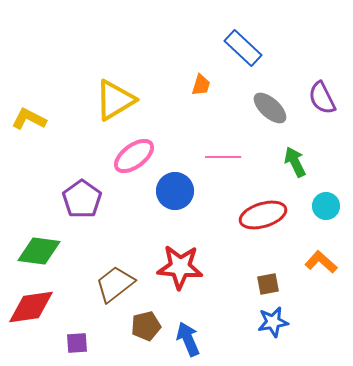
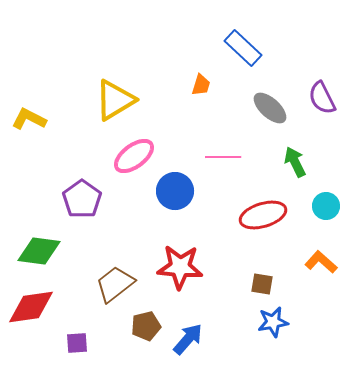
brown square: moved 6 px left; rotated 20 degrees clockwise
blue arrow: rotated 64 degrees clockwise
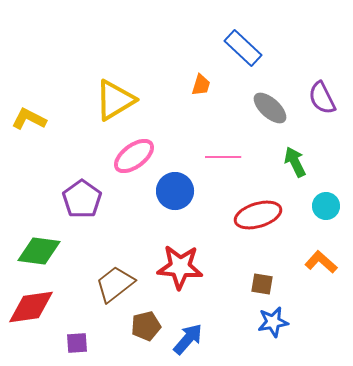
red ellipse: moved 5 px left
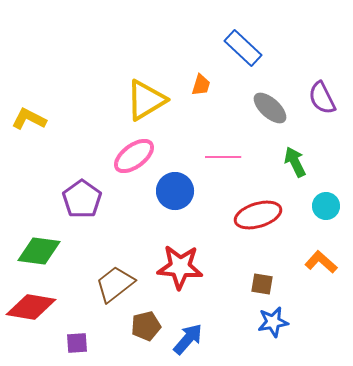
yellow triangle: moved 31 px right
red diamond: rotated 18 degrees clockwise
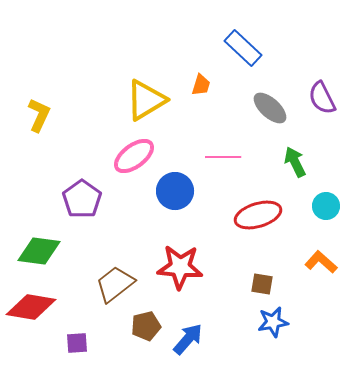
yellow L-shape: moved 10 px right, 4 px up; rotated 88 degrees clockwise
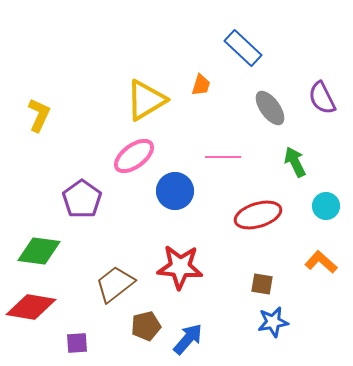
gray ellipse: rotated 12 degrees clockwise
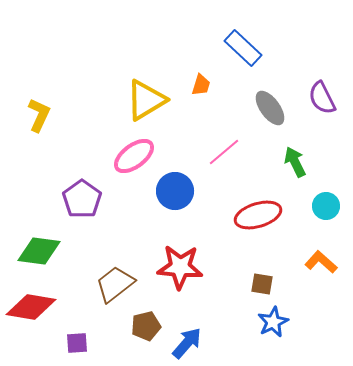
pink line: moved 1 px right, 5 px up; rotated 40 degrees counterclockwise
blue star: rotated 16 degrees counterclockwise
blue arrow: moved 1 px left, 4 px down
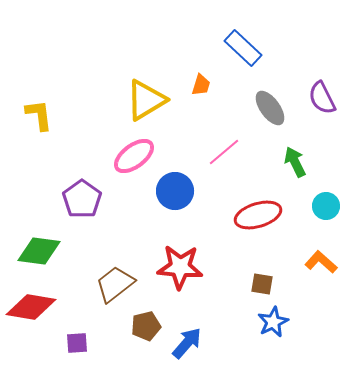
yellow L-shape: rotated 32 degrees counterclockwise
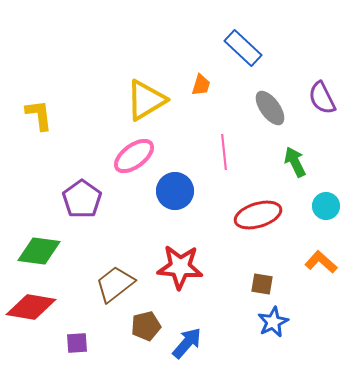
pink line: rotated 56 degrees counterclockwise
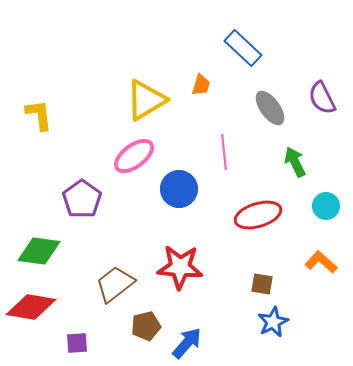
blue circle: moved 4 px right, 2 px up
